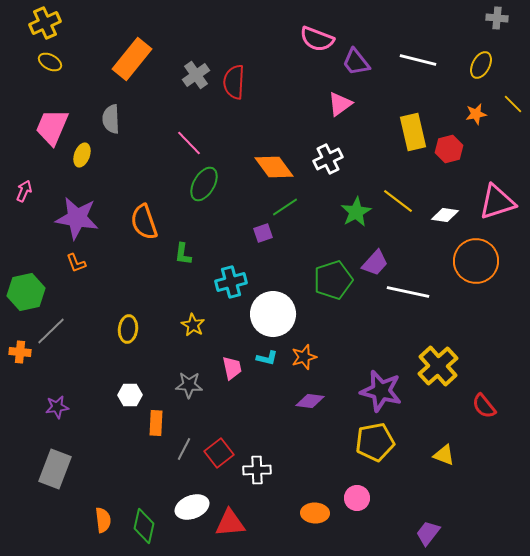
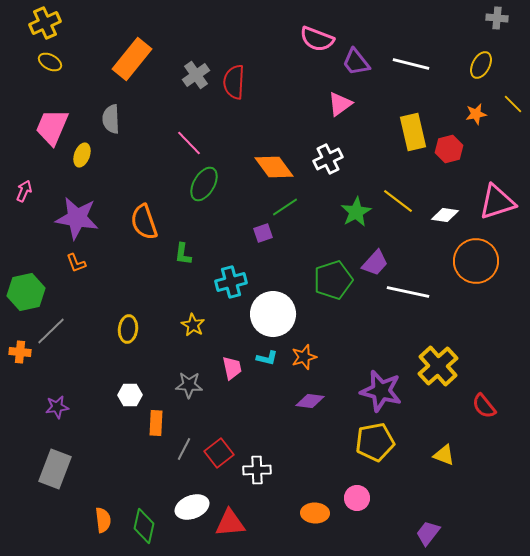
white line at (418, 60): moved 7 px left, 4 px down
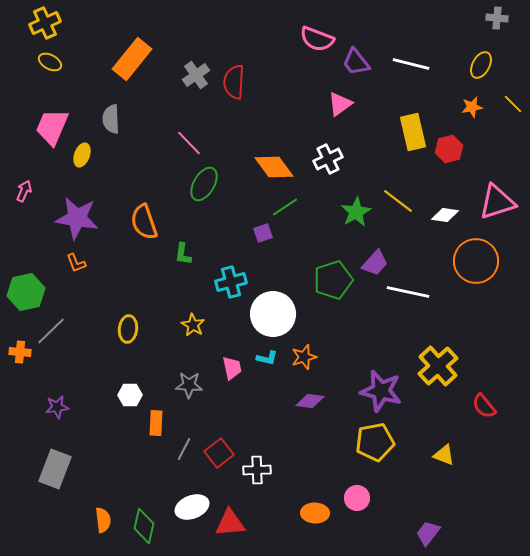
orange star at (476, 114): moved 4 px left, 7 px up
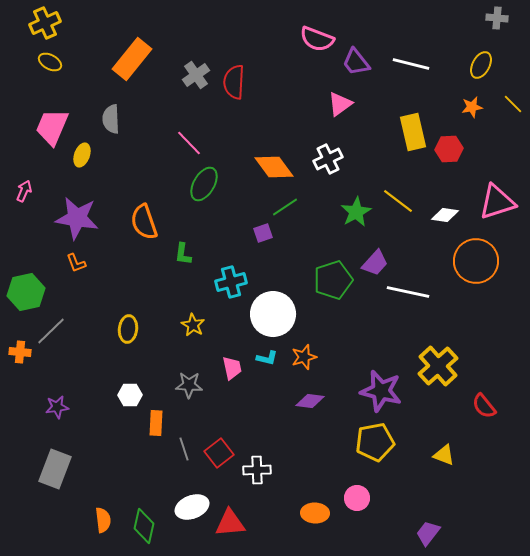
red hexagon at (449, 149): rotated 12 degrees clockwise
gray line at (184, 449): rotated 45 degrees counterclockwise
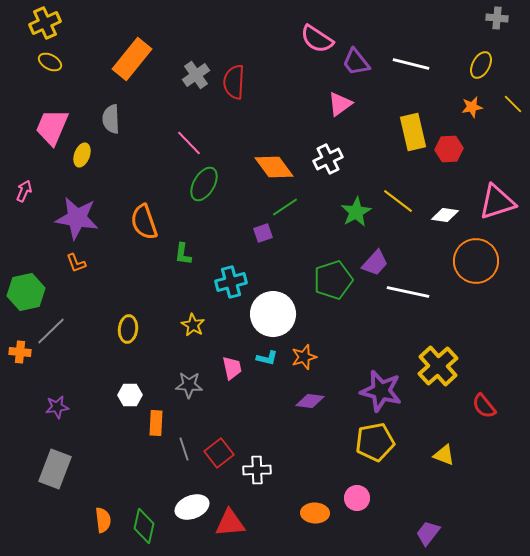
pink semicircle at (317, 39): rotated 12 degrees clockwise
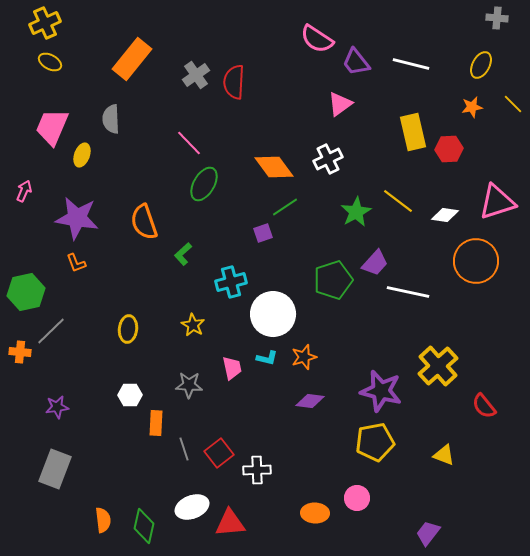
green L-shape at (183, 254): rotated 40 degrees clockwise
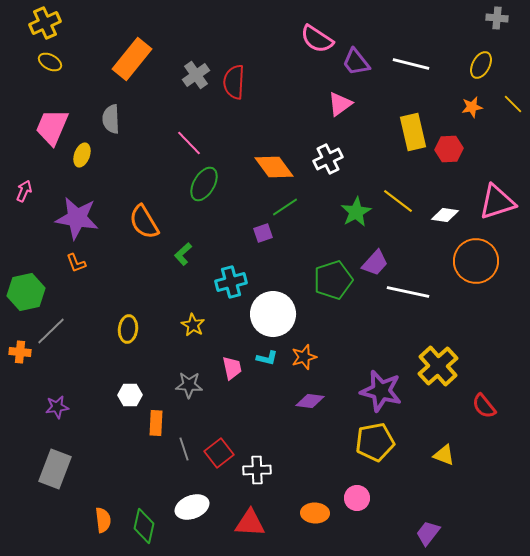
orange semicircle at (144, 222): rotated 12 degrees counterclockwise
red triangle at (230, 523): moved 20 px right; rotated 8 degrees clockwise
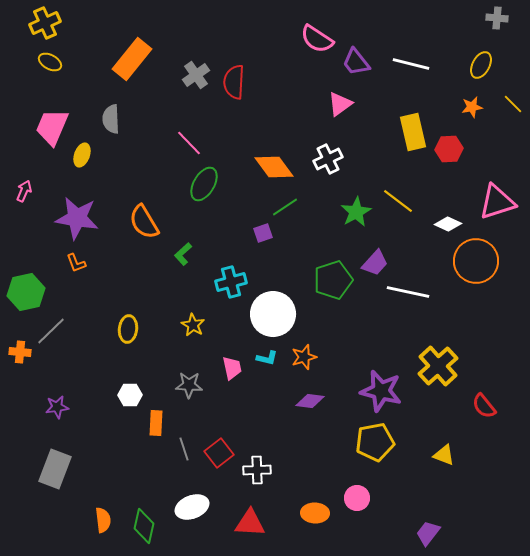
white diamond at (445, 215): moved 3 px right, 9 px down; rotated 16 degrees clockwise
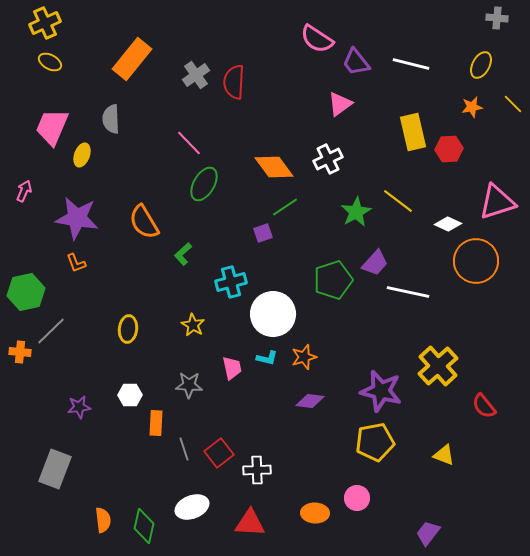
purple star at (57, 407): moved 22 px right
